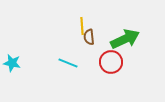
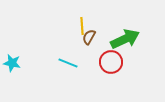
brown semicircle: rotated 35 degrees clockwise
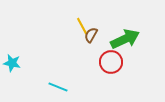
yellow line: rotated 24 degrees counterclockwise
brown semicircle: moved 2 px right, 2 px up
cyan line: moved 10 px left, 24 px down
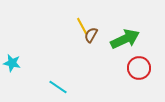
red circle: moved 28 px right, 6 px down
cyan line: rotated 12 degrees clockwise
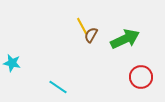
red circle: moved 2 px right, 9 px down
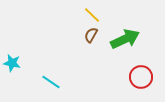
yellow line: moved 10 px right, 11 px up; rotated 18 degrees counterclockwise
cyan line: moved 7 px left, 5 px up
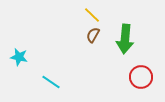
brown semicircle: moved 2 px right
green arrow: rotated 120 degrees clockwise
cyan star: moved 7 px right, 6 px up
